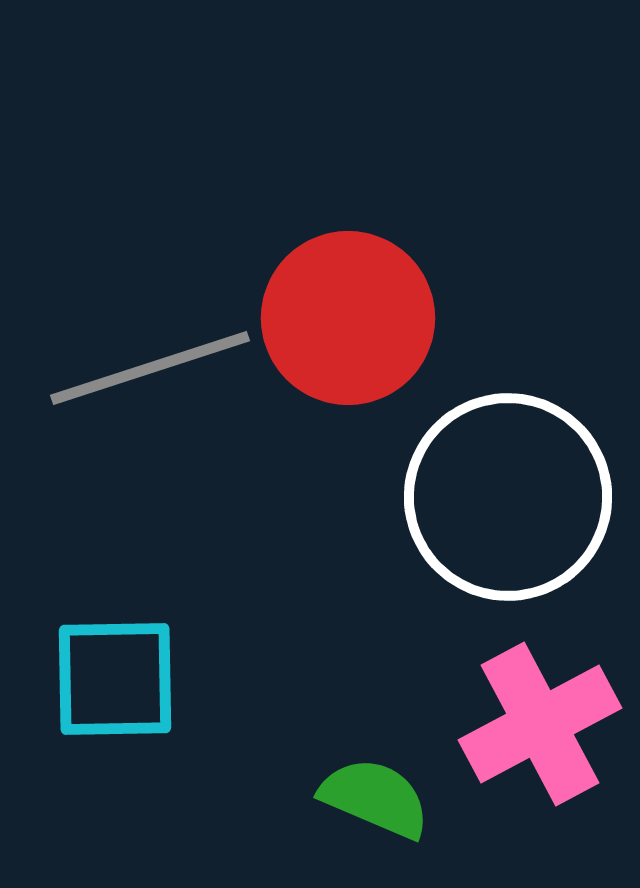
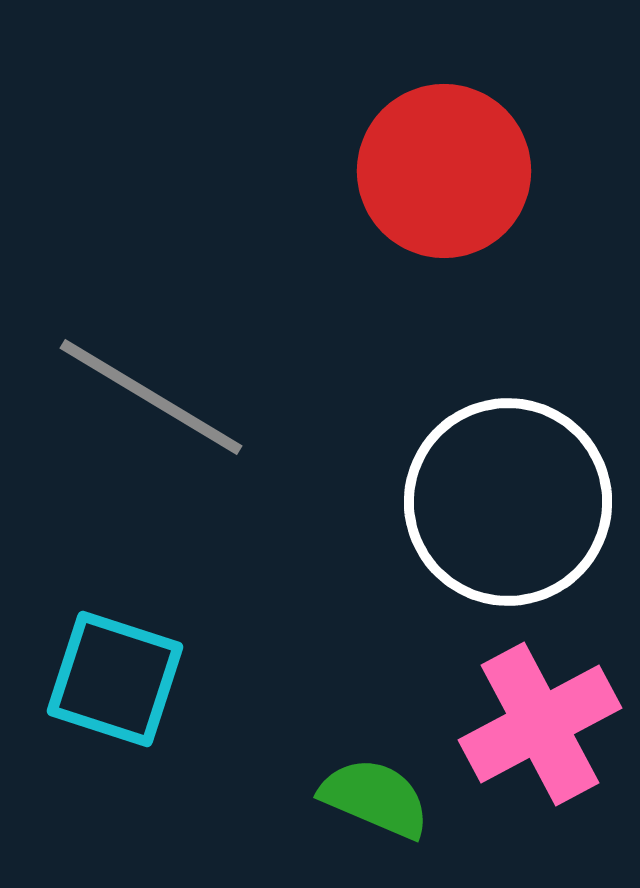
red circle: moved 96 px right, 147 px up
gray line: moved 1 px right, 29 px down; rotated 49 degrees clockwise
white circle: moved 5 px down
cyan square: rotated 19 degrees clockwise
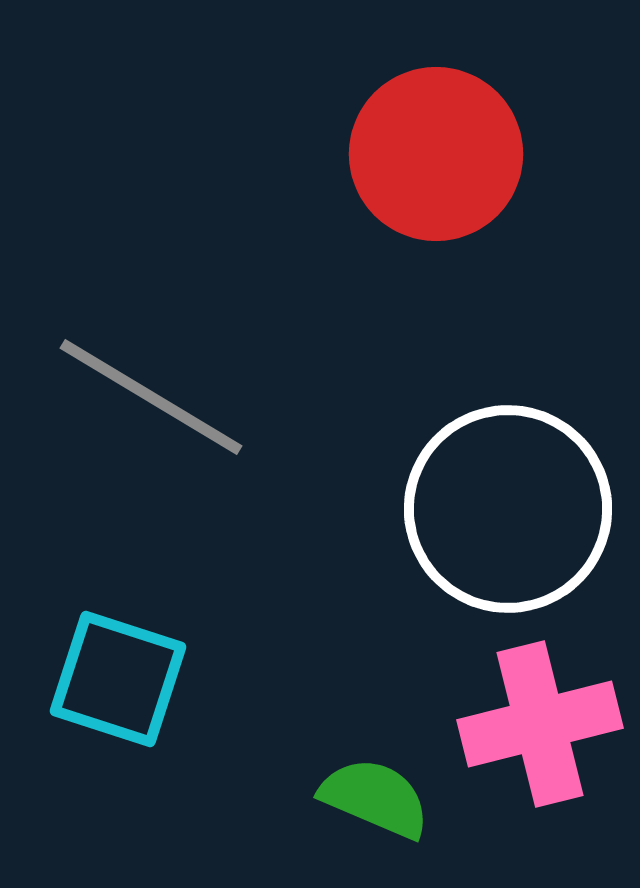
red circle: moved 8 px left, 17 px up
white circle: moved 7 px down
cyan square: moved 3 px right
pink cross: rotated 14 degrees clockwise
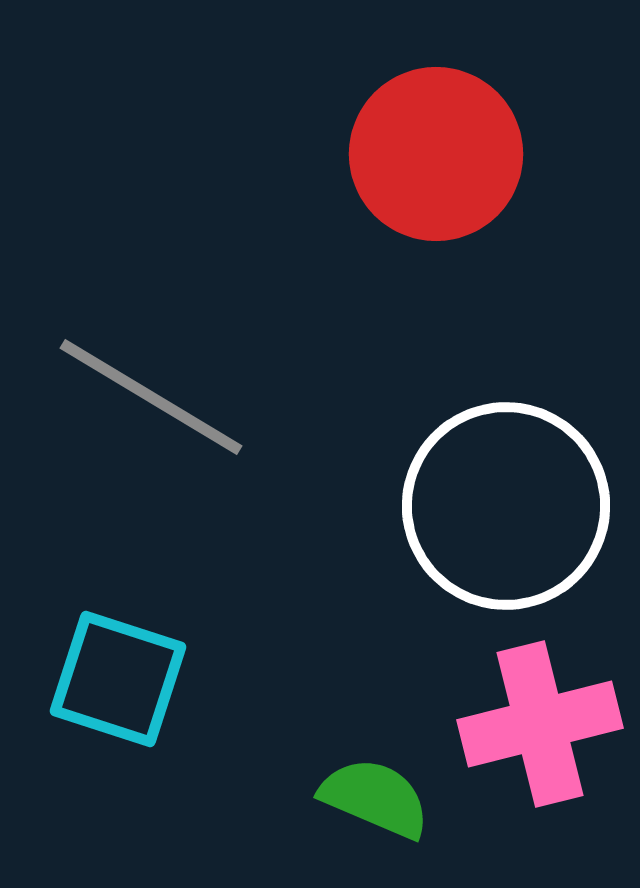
white circle: moved 2 px left, 3 px up
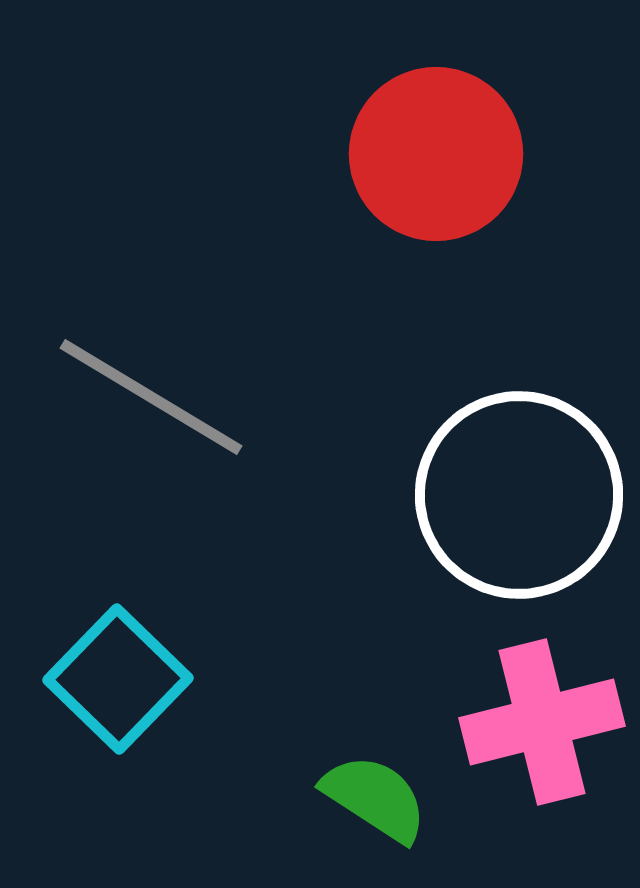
white circle: moved 13 px right, 11 px up
cyan square: rotated 26 degrees clockwise
pink cross: moved 2 px right, 2 px up
green semicircle: rotated 10 degrees clockwise
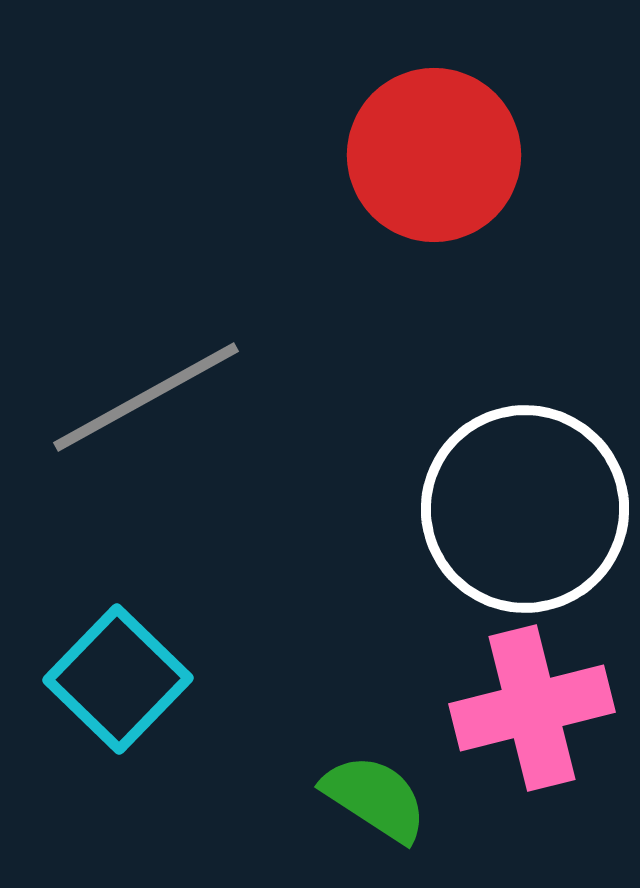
red circle: moved 2 px left, 1 px down
gray line: moved 5 px left; rotated 60 degrees counterclockwise
white circle: moved 6 px right, 14 px down
pink cross: moved 10 px left, 14 px up
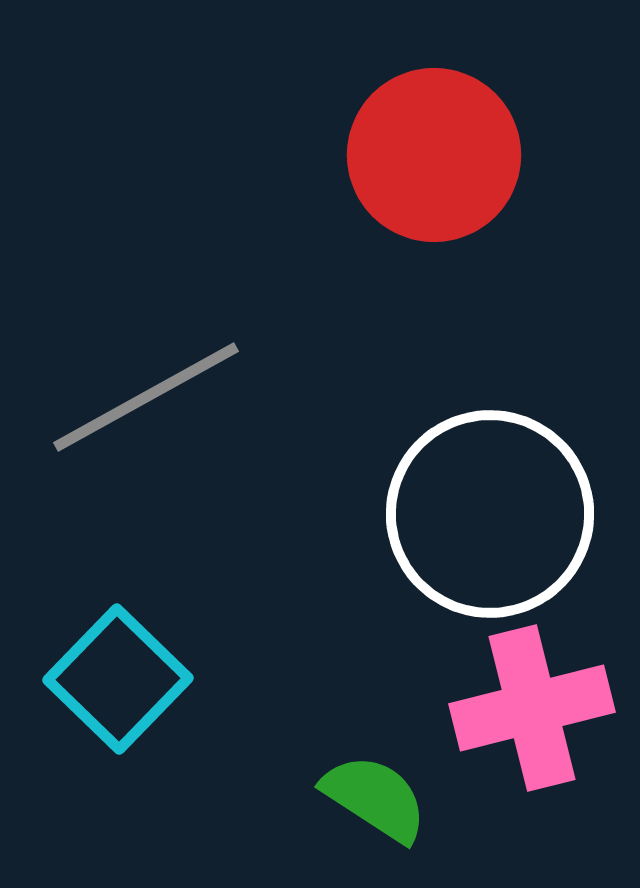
white circle: moved 35 px left, 5 px down
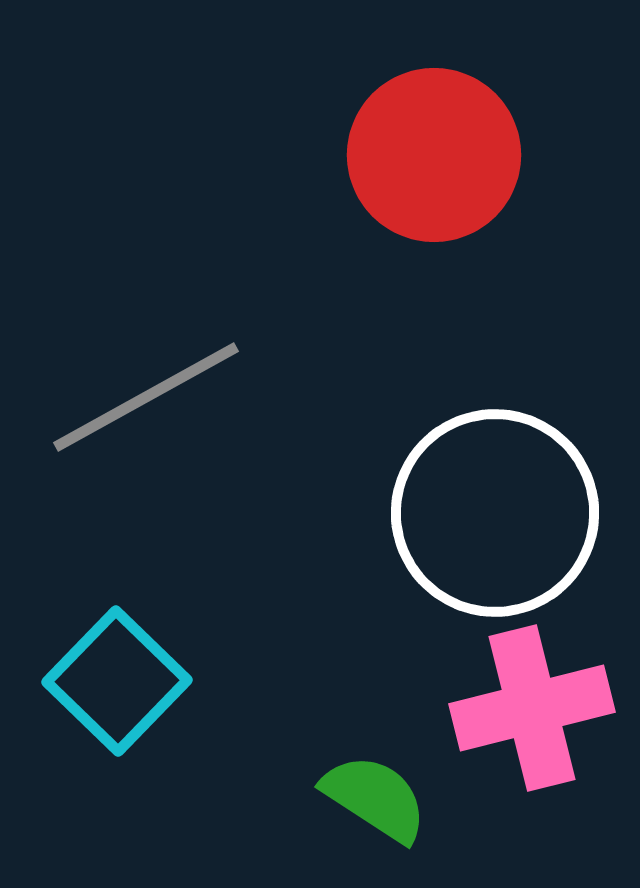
white circle: moved 5 px right, 1 px up
cyan square: moved 1 px left, 2 px down
